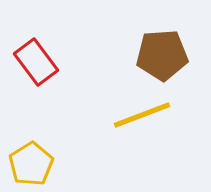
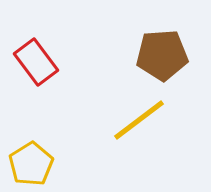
yellow line: moved 3 px left, 5 px down; rotated 16 degrees counterclockwise
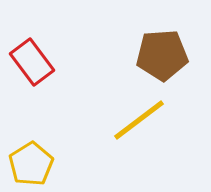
red rectangle: moved 4 px left
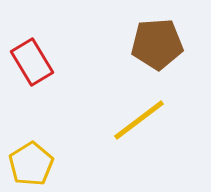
brown pentagon: moved 5 px left, 11 px up
red rectangle: rotated 6 degrees clockwise
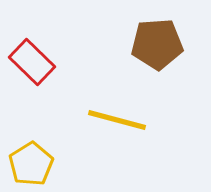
red rectangle: rotated 15 degrees counterclockwise
yellow line: moved 22 px left; rotated 52 degrees clockwise
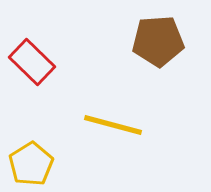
brown pentagon: moved 1 px right, 3 px up
yellow line: moved 4 px left, 5 px down
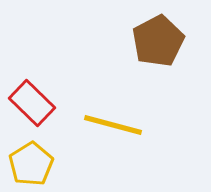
brown pentagon: rotated 24 degrees counterclockwise
red rectangle: moved 41 px down
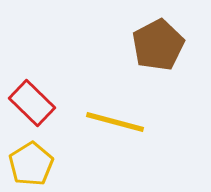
brown pentagon: moved 4 px down
yellow line: moved 2 px right, 3 px up
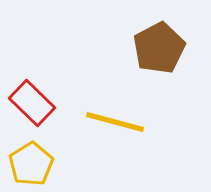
brown pentagon: moved 1 px right, 3 px down
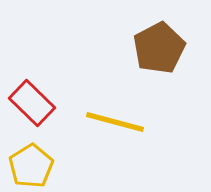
yellow pentagon: moved 2 px down
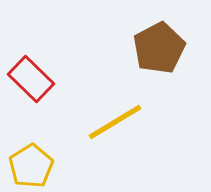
red rectangle: moved 1 px left, 24 px up
yellow line: rotated 46 degrees counterclockwise
